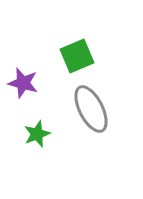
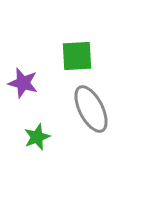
green square: rotated 20 degrees clockwise
green star: moved 3 px down
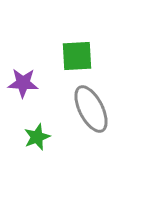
purple star: rotated 12 degrees counterclockwise
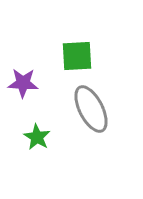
green star: rotated 20 degrees counterclockwise
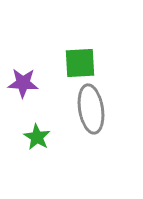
green square: moved 3 px right, 7 px down
gray ellipse: rotated 18 degrees clockwise
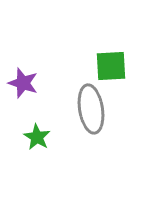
green square: moved 31 px right, 3 px down
purple star: rotated 16 degrees clockwise
